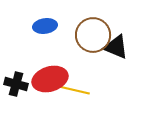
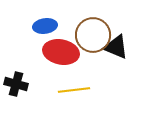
red ellipse: moved 11 px right, 27 px up; rotated 28 degrees clockwise
yellow line: rotated 20 degrees counterclockwise
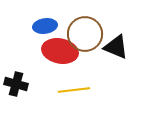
brown circle: moved 8 px left, 1 px up
red ellipse: moved 1 px left, 1 px up
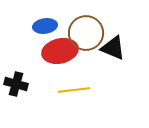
brown circle: moved 1 px right, 1 px up
black triangle: moved 3 px left, 1 px down
red ellipse: rotated 24 degrees counterclockwise
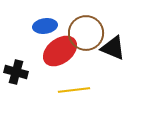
red ellipse: rotated 24 degrees counterclockwise
black cross: moved 12 px up
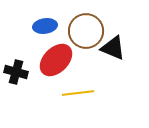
brown circle: moved 2 px up
red ellipse: moved 4 px left, 9 px down; rotated 8 degrees counterclockwise
yellow line: moved 4 px right, 3 px down
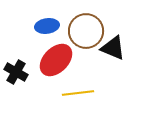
blue ellipse: moved 2 px right
black cross: rotated 15 degrees clockwise
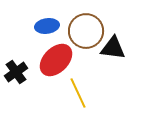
black triangle: rotated 16 degrees counterclockwise
black cross: rotated 25 degrees clockwise
yellow line: rotated 72 degrees clockwise
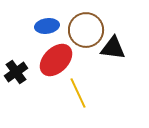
brown circle: moved 1 px up
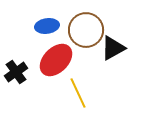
black triangle: rotated 36 degrees counterclockwise
